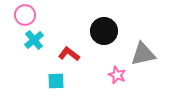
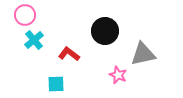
black circle: moved 1 px right
pink star: moved 1 px right
cyan square: moved 3 px down
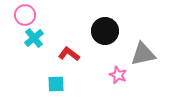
cyan cross: moved 2 px up
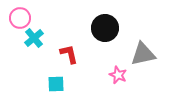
pink circle: moved 5 px left, 3 px down
black circle: moved 3 px up
red L-shape: rotated 40 degrees clockwise
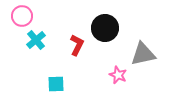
pink circle: moved 2 px right, 2 px up
cyan cross: moved 2 px right, 2 px down
red L-shape: moved 8 px right, 9 px up; rotated 40 degrees clockwise
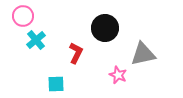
pink circle: moved 1 px right
red L-shape: moved 1 px left, 8 px down
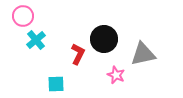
black circle: moved 1 px left, 11 px down
red L-shape: moved 2 px right, 1 px down
pink star: moved 2 px left
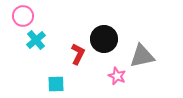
gray triangle: moved 1 px left, 2 px down
pink star: moved 1 px right, 1 px down
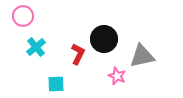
cyan cross: moved 7 px down
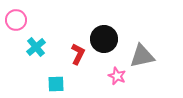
pink circle: moved 7 px left, 4 px down
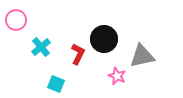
cyan cross: moved 5 px right
cyan square: rotated 24 degrees clockwise
